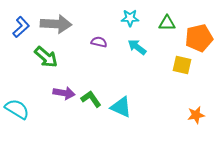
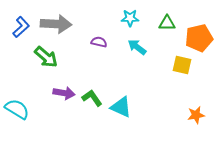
green L-shape: moved 1 px right, 1 px up
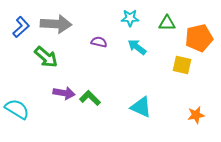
green L-shape: moved 2 px left; rotated 10 degrees counterclockwise
cyan triangle: moved 20 px right
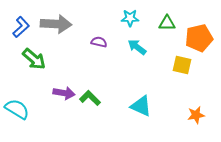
green arrow: moved 12 px left, 2 px down
cyan triangle: moved 1 px up
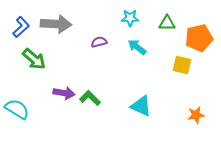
purple semicircle: rotated 28 degrees counterclockwise
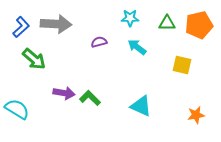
orange pentagon: moved 13 px up
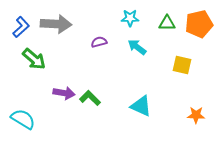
orange pentagon: moved 1 px up
cyan semicircle: moved 6 px right, 10 px down
orange star: rotated 12 degrees clockwise
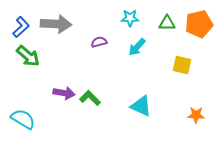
cyan arrow: rotated 84 degrees counterclockwise
green arrow: moved 6 px left, 3 px up
